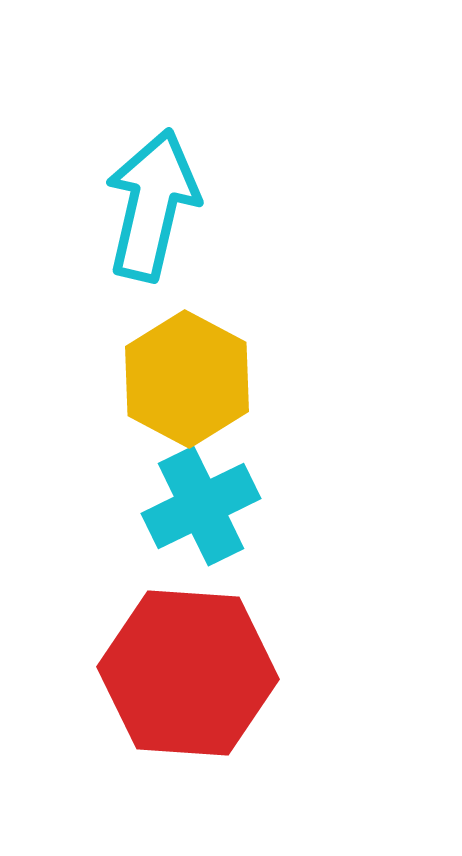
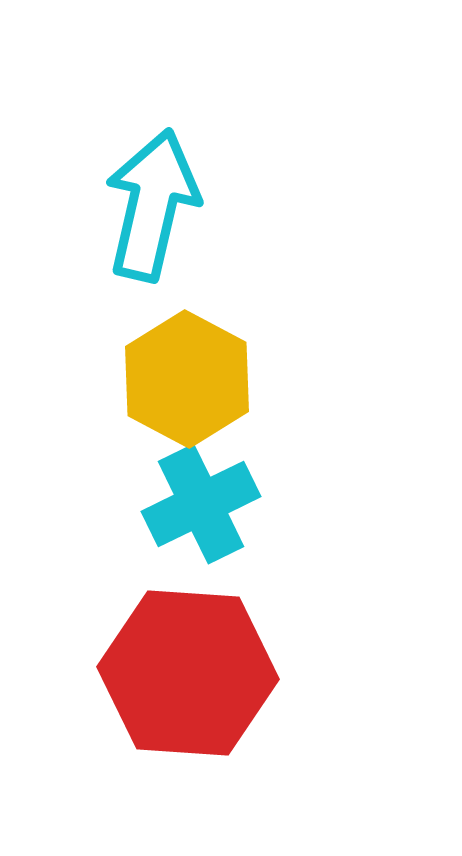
cyan cross: moved 2 px up
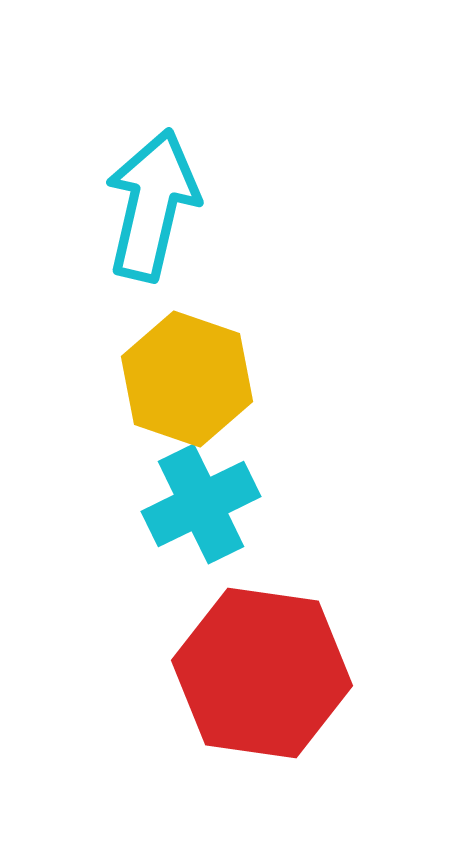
yellow hexagon: rotated 9 degrees counterclockwise
red hexagon: moved 74 px right; rotated 4 degrees clockwise
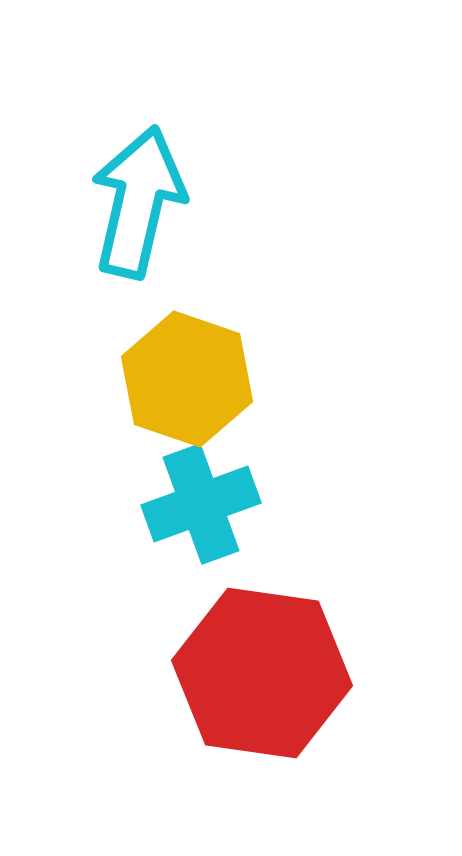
cyan arrow: moved 14 px left, 3 px up
cyan cross: rotated 6 degrees clockwise
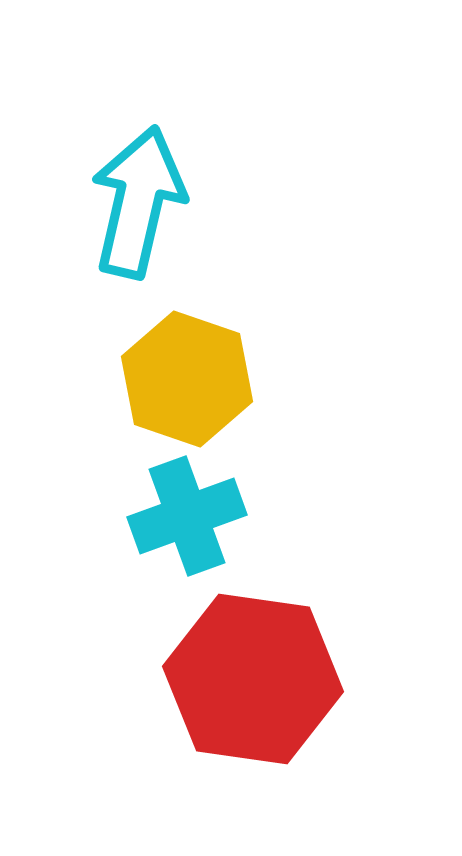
cyan cross: moved 14 px left, 12 px down
red hexagon: moved 9 px left, 6 px down
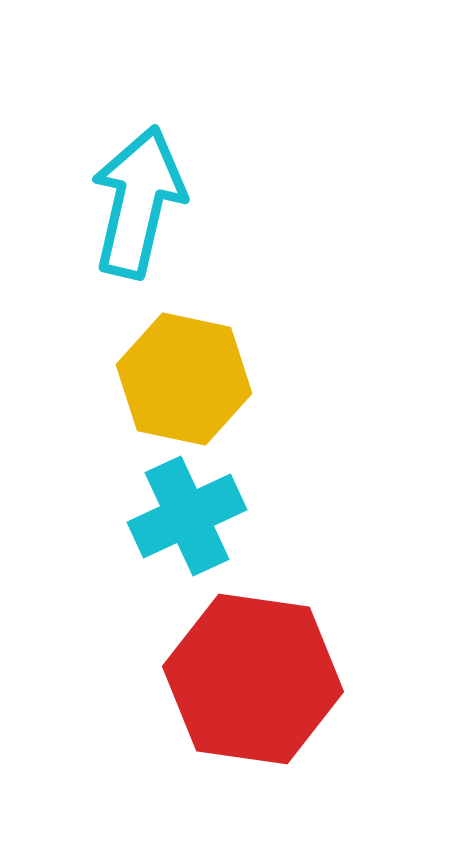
yellow hexagon: moved 3 px left; rotated 7 degrees counterclockwise
cyan cross: rotated 5 degrees counterclockwise
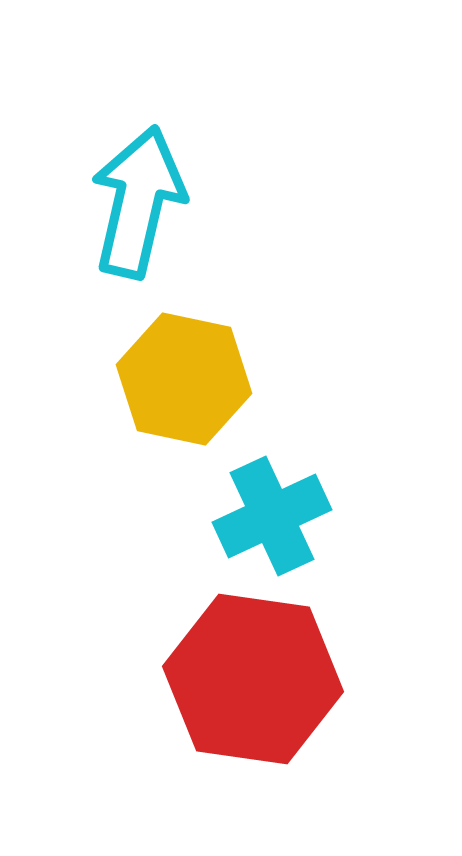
cyan cross: moved 85 px right
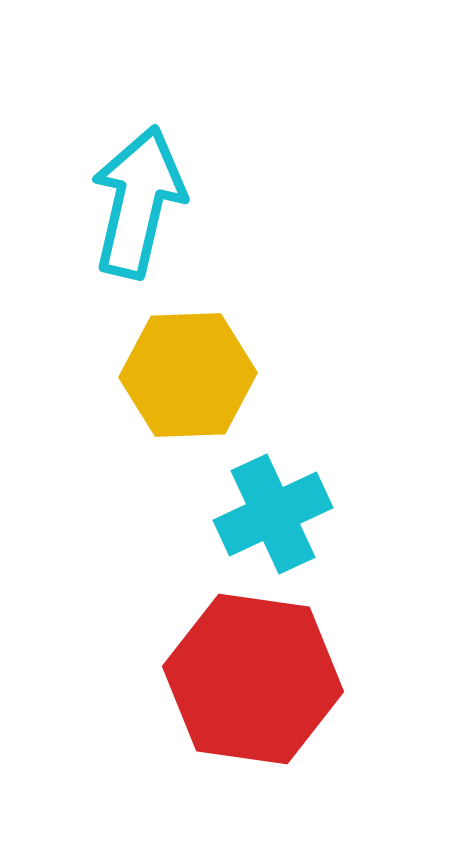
yellow hexagon: moved 4 px right, 4 px up; rotated 14 degrees counterclockwise
cyan cross: moved 1 px right, 2 px up
